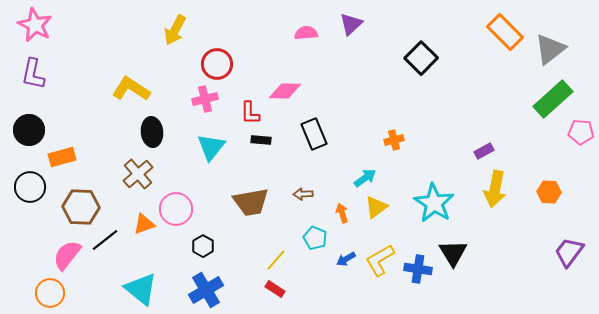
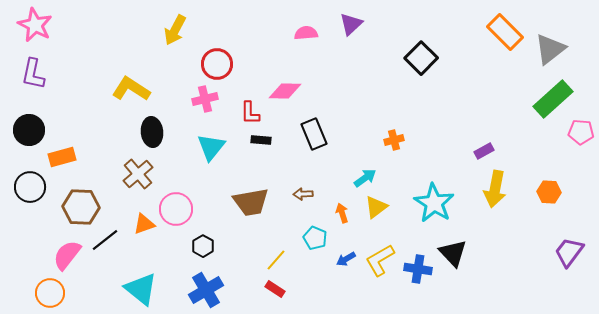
black triangle at (453, 253): rotated 12 degrees counterclockwise
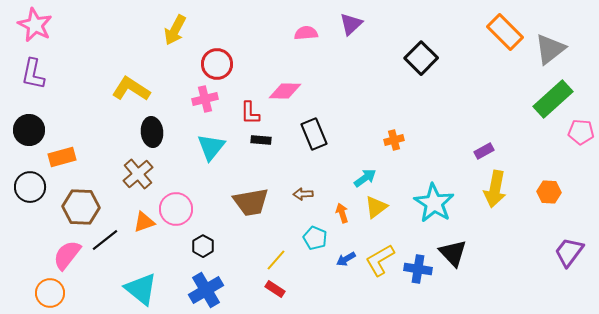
orange triangle at (144, 224): moved 2 px up
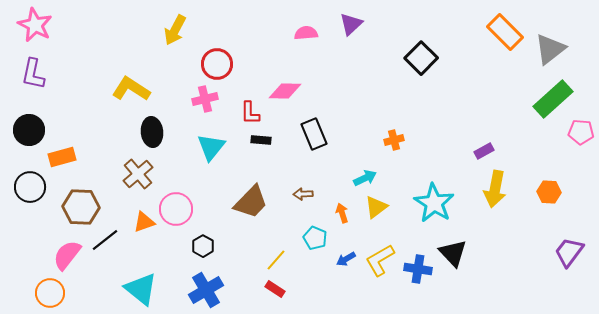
cyan arrow at (365, 178): rotated 10 degrees clockwise
brown trapezoid at (251, 202): rotated 36 degrees counterclockwise
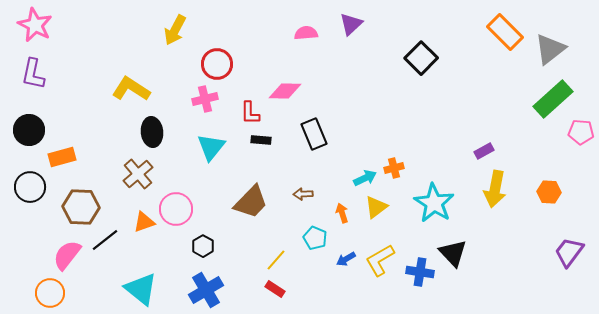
orange cross at (394, 140): moved 28 px down
blue cross at (418, 269): moved 2 px right, 3 px down
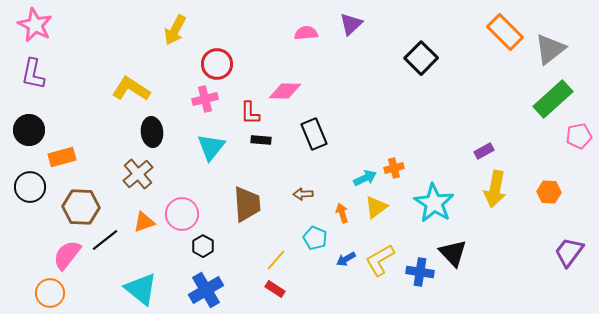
pink pentagon at (581, 132): moved 2 px left, 4 px down; rotated 15 degrees counterclockwise
brown trapezoid at (251, 202): moved 4 px left, 2 px down; rotated 48 degrees counterclockwise
pink circle at (176, 209): moved 6 px right, 5 px down
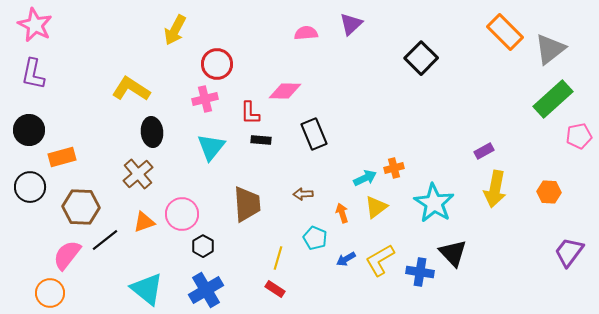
yellow line at (276, 260): moved 2 px right, 2 px up; rotated 25 degrees counterclockwise
cyan triangle at (141, 289): moved 6 px right
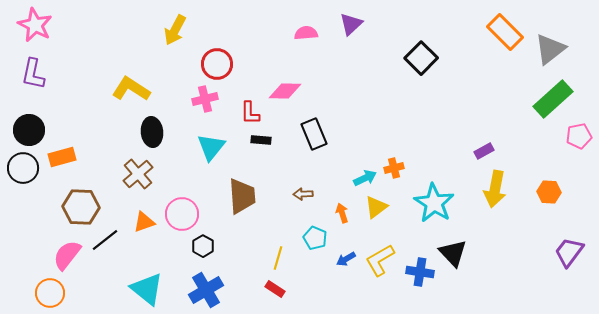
black circle at (30, 187): moved 7 px left, 19 px up
brown trapezoid at (247, 204): moved 5 px left, 8 px up
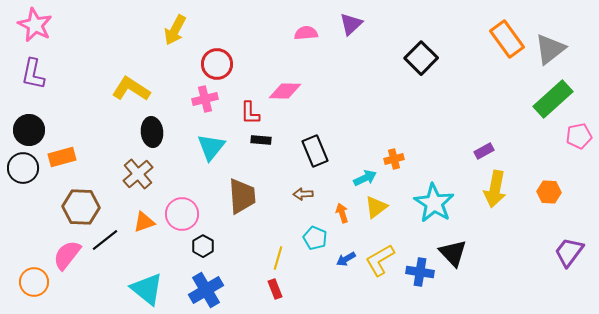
orange rectangle at (505, 32): moved 2 px right, 7 px down; rotated 9 degrees clockwise
black rectangle at (314, 134): moved 1 px right, 17 px down
orange cross at (394, 168): moved 9 px up
red rectangle at (275, 289): rotated 36 degrees clockwise
orange circle at (50, 293): moved 16 px left, 11 px up
